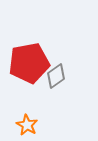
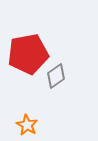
red pentagon: moved 1 px left, 9 px up
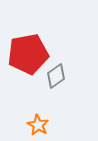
orange star: moved 11 px right
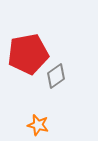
orange star: rotated 15 degrees counterclockwise
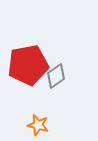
red pentagon: moved 11 px down
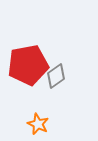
orange star: moved 1 px up; rotated 10 degrees clockwise
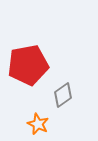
gray diamond: moved 7 px right, 19 px down
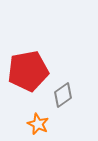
red pentagon: moved 6 px down
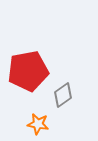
orange star: rotated 15 degrees counterclockwise
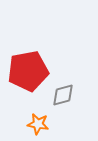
gray diamond: rotated 20 degrees clockwise
